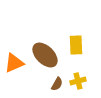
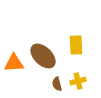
brown ellipse: moved 2 px left, 1 px down
orange triangle: rotated 20 degrees clockwise
brown semicircle: rotated 136 degrees clockwise
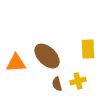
yellow rectangle: moved 12 px right, 4 px down
brown ellipse: moved 4 px right
orange triangle: moved 2 px right
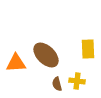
brown ellipse: moved 1 px left, 1 px up
yellow cross: moved 1 px left; rotated 21 degrees clockwise
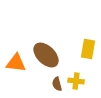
yellow rectangle: rotated 12 degrees clockwise
orange triangle: rotated 10 degrees clockwise
yellow cross: moved 1 px left
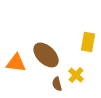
yellow rectangle: moved 7 px up
yellow cross: moved 6 px up; rotated 35 degrees clockwise
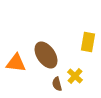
brown ellipse: rotated 12 degrees clockwise
yellow cross: moved 1 px left, 1 px down
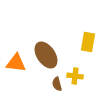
yellow cross: rotated 35 degrees counterclockwise
